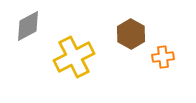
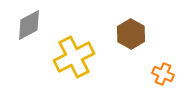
gray diamond: moved 1 px right, 1 px up
orange cross: moved 17 px down; rotated 30 degrees clockwise
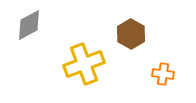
yellow cross: moved 10 px right, 7 px down; rotated 6 degrees clockwise
orange cross: rotated 15 degrees counterclockwise
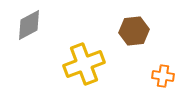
brown hexagon: moved 3 px right, 3 px up; rotated 24 degrees clockwise
orange cross: moved 2 px down
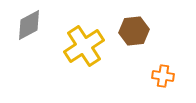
yellow cross: moved 18 px up; rotated 12 degrees counterclockwise
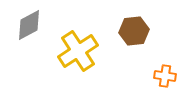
yellow cross: moved 6 px left, 5 px down
orange cross: moved 2 px right
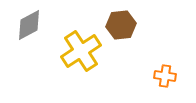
brown hexagon: moved 13 px left, 6 px up
yellow cross: moved 3 px right
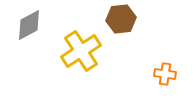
brown hexagon: moved 6 px up
orange cross: moved 2 px up
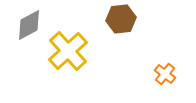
yellow cross: moved 13 px left; rotated 9 degrees counterclockwise
orange cross: rotated 30 degrees clockwise
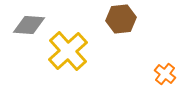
gray diamond: rotated 32 degrees clockwise
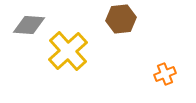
orange cross: rotated 30 degrees clockwise
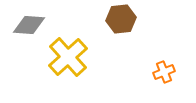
yellow cross: moved 6 px down
orange cross: moved 1 px left, 2 px up
